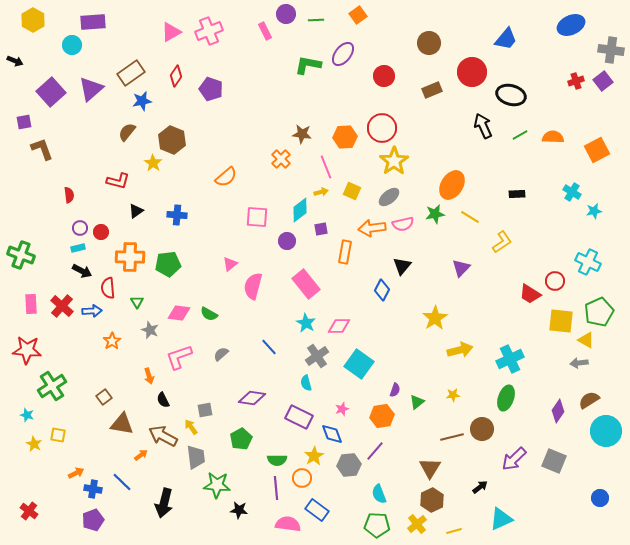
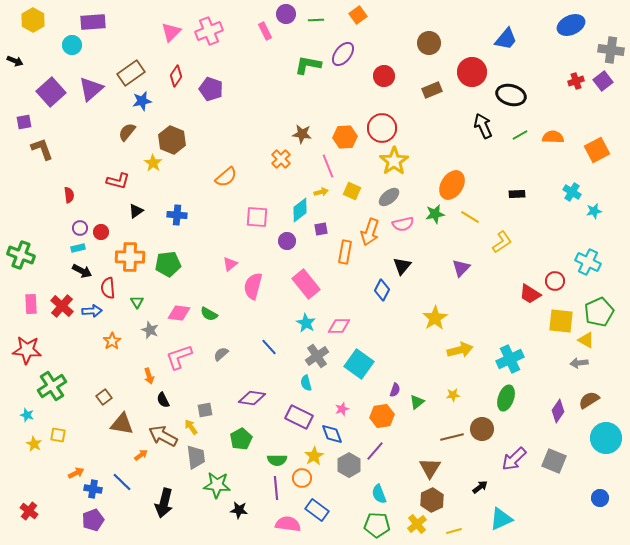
pink triangle at (171, 32): rotated 15 degrees counterclockwise
pink line at (326, 167): moved 2 px right, 1 px up
orange arrow at (372, 228): moved 2 px left, 4 px down; rotated 64 degrees counterclockwise
cyan circle at (606, 431): moved 7 px down
gray hexagon at (349, 465): rotated 25 degrees counterclockwise
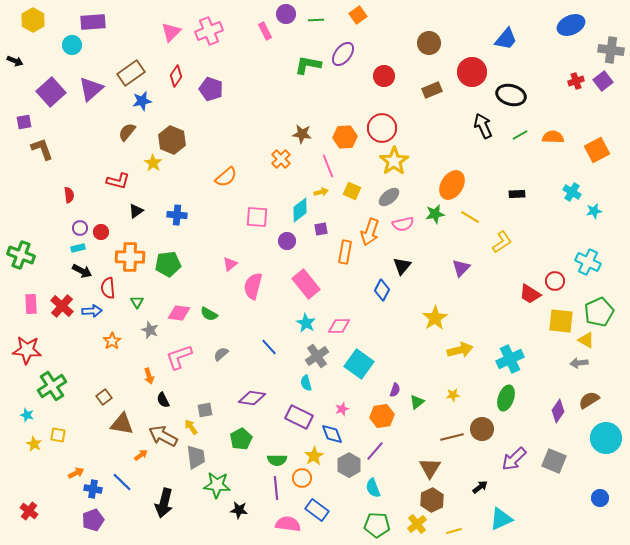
cyan semicircle at (379, 494): moved 6 px left, 6 px up
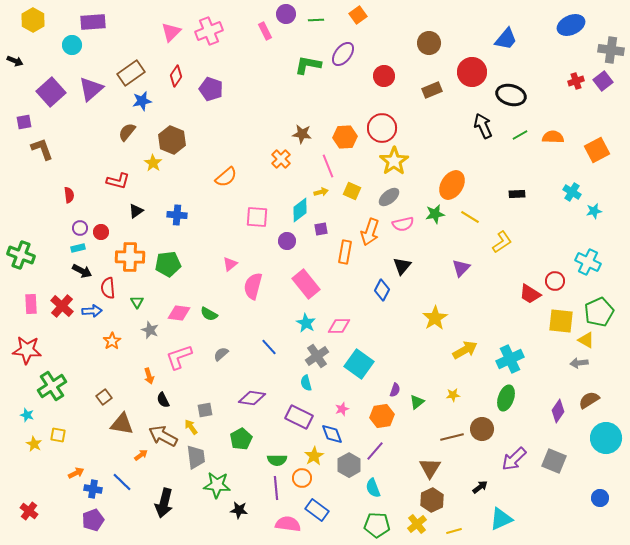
yellow arrow at (460, 350): moved 5 px right; rotated 15 degrees counterclockwise
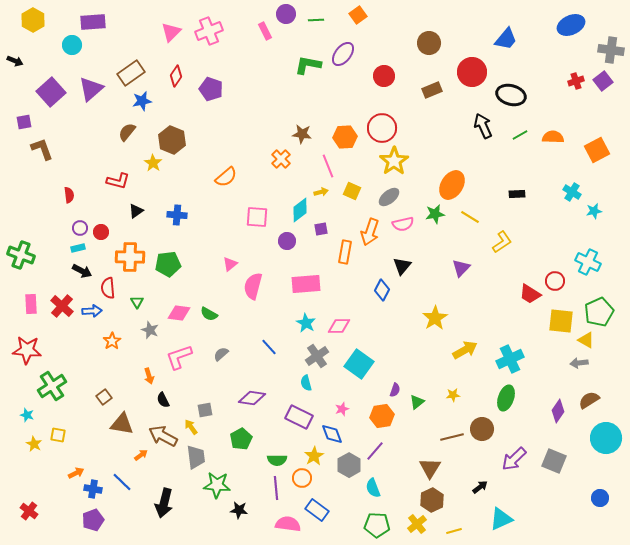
pink rectangle at (306, 284): rotated 56 degrees counterclockwise
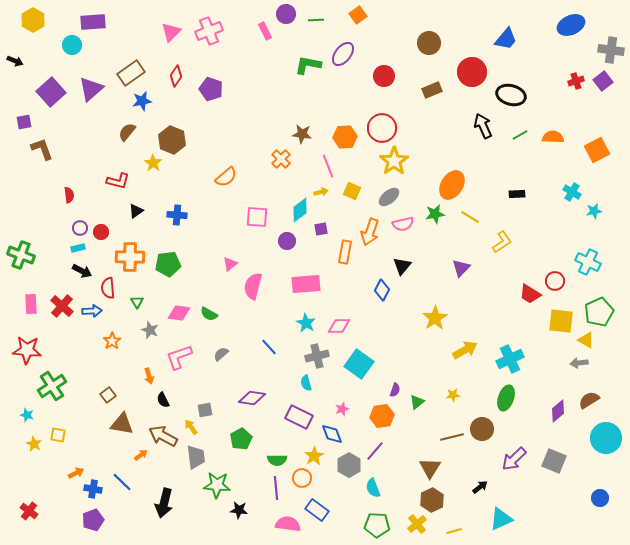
gray cross at (317, 356): rotated 20 degrees clockwise
brown square at (104, 397): moved 4 px right, 2 px up
purple diamond at (558, 411): rotated 15 degrees clockwise
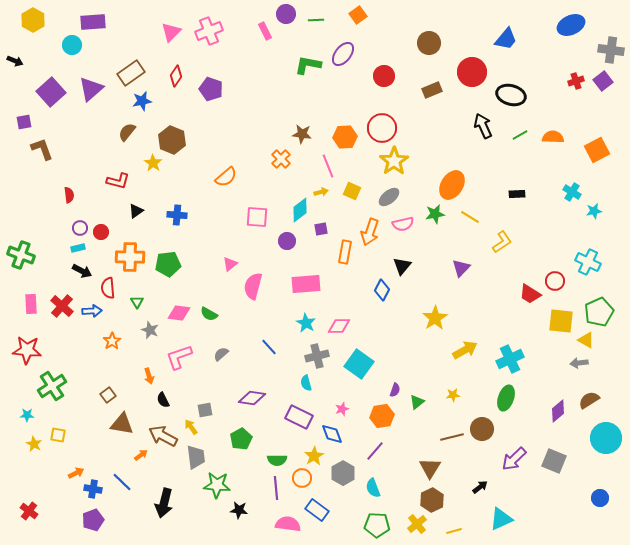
cyan star at (27, 415): rotated 16 degrees counterclockwise
gray hexagon at (349, 465): moved 6 px left, 8 px down
